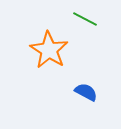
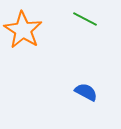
orange star: moved 26 px left, 20 px up
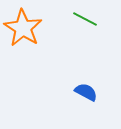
orange star: moved 2 px up
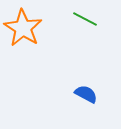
blue semicircle: moved 2 px down
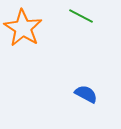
green line: moved 4 px left, 3 px up
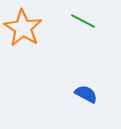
green line: moved 2 px right, 5 px down
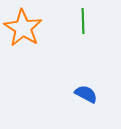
green line: rotated 60 degrees clockwise
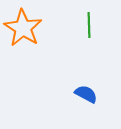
green line: moved 6 px right, 4 px down
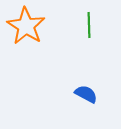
orange star: moved 3 px right, 2 px up
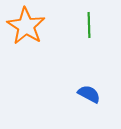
blue semicircle: moved 3 px right
